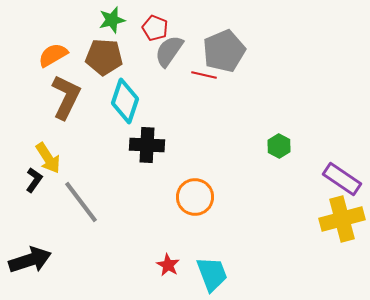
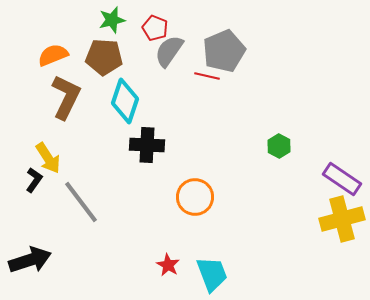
orange semicircle: rotated 8 degrees clockwise
red line: moved 3 px right, 1 px down
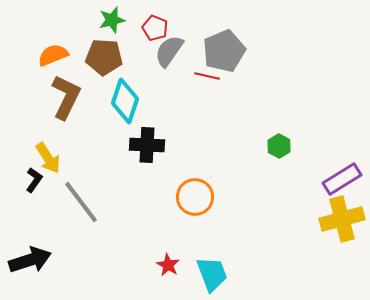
purple rectangle: rotated 66 degrees counterclockwise
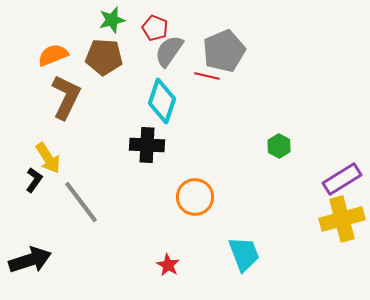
cyan diamond: moved 37 px right
cyan trapezoid: moved 32 px right, 20 px up
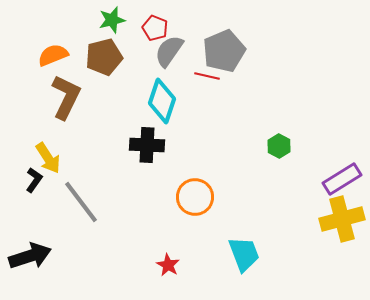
brown pentagon: rotated 18 degrees counterclockwise
black arrow: moved 4 px up
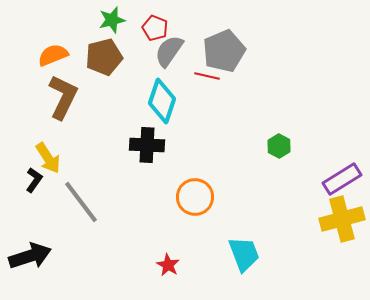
brown L-shape: moved 3 px left
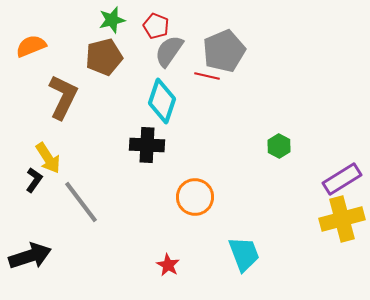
red pentagon: moved 1 px right, 2 px up
orange semicircle: moved 22 px left, 9 px up
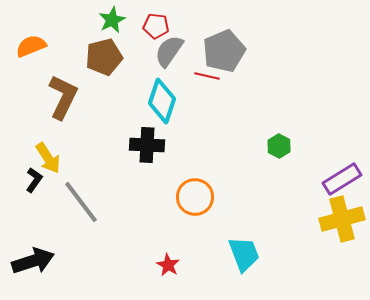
green star: rotated 12 degrees counterclockwise
red pentagon: rotated 15 degrees counterclockwise
black arrow: moved 3 px right, 5 px down
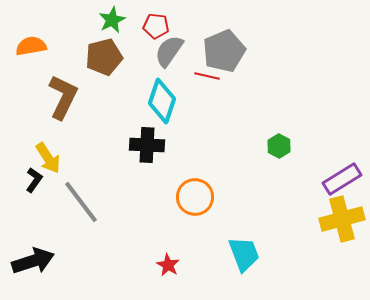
orange semicircle: rotated 12 degrees clockwise
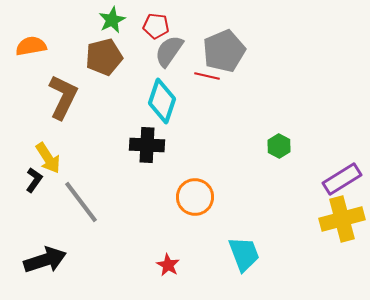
black arrow: moved 12 px right, 1 px up
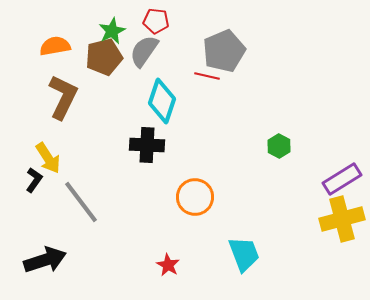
green star: moved 11 px down
red pentagon: moved 5 px up
orange semicircle: moved 24 px right
gray semicircle: moved 25 px left
